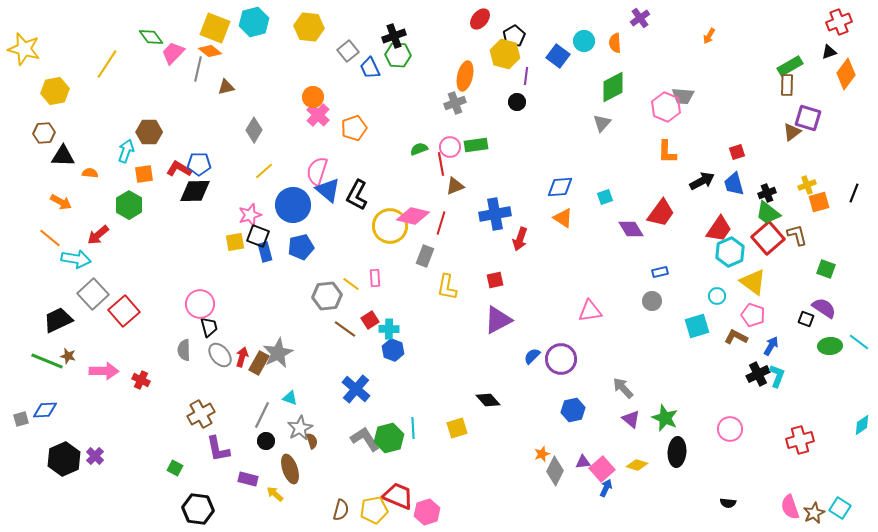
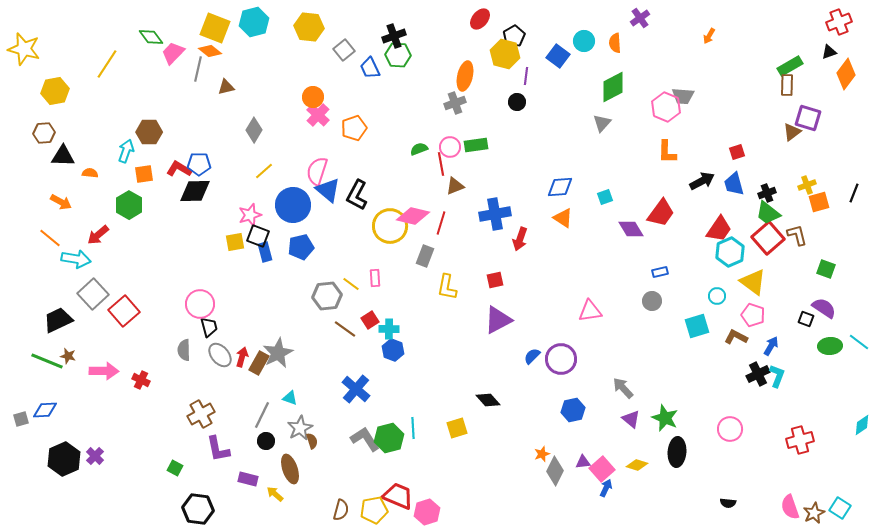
gray square at (348, 51): moved 4 px left, 1 px up
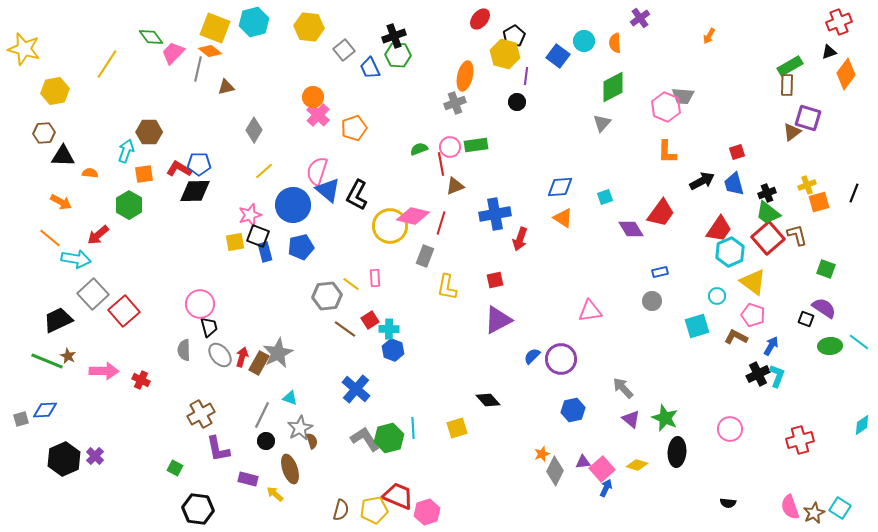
brown star at (68, 356): rotated 14 degrees clockwise
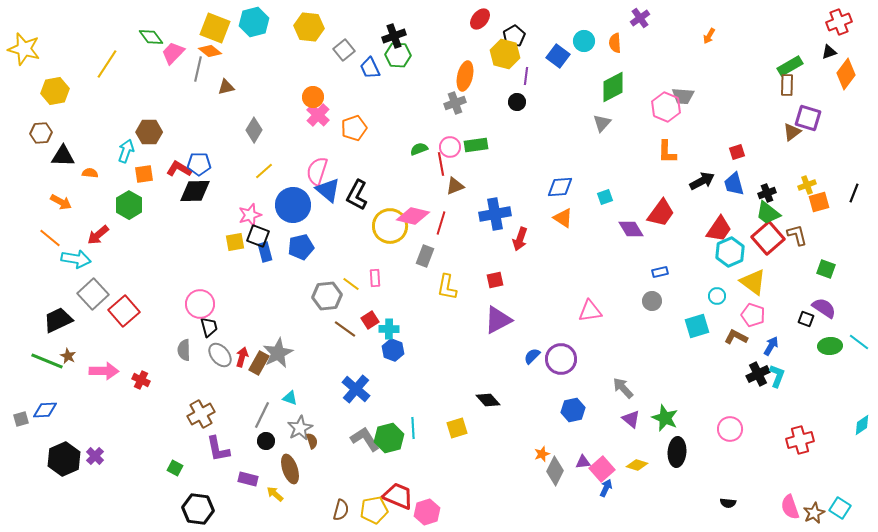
brown hexagon at (44, 133): moved 3 px left
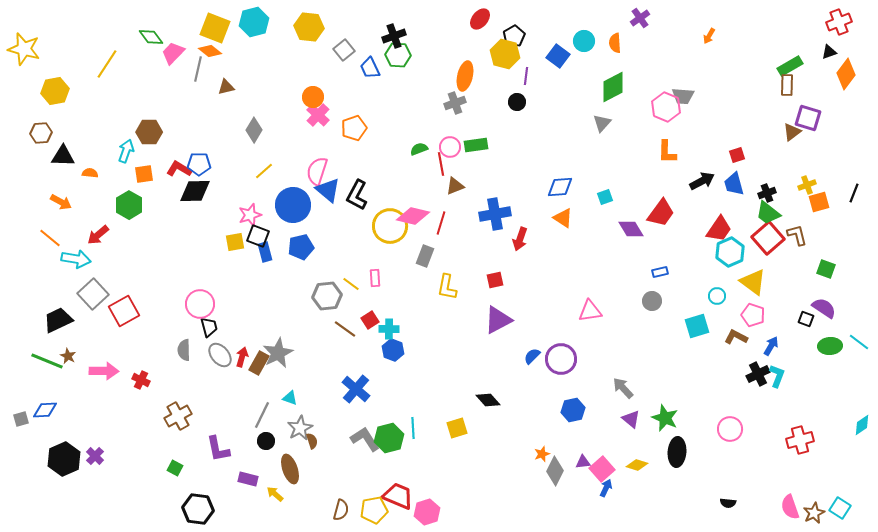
red square at (737, 152): moved 3 px down
red square at (124, 311): rotated 12 degrees clockwise
brown cross at (201, 414): moved 23 px left, 2 px down
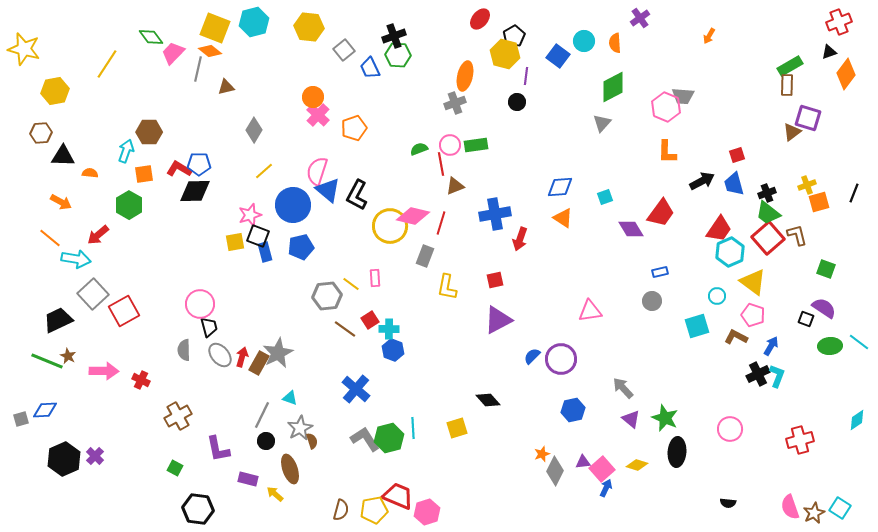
pink circle at (450, 147): moved 2 px up
cyan diamond at (862, 425): moved 5 px left, 5 px up
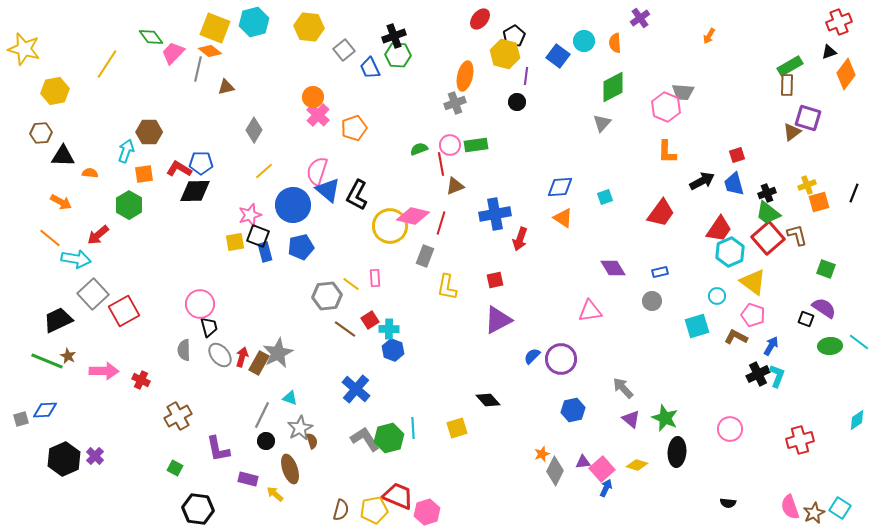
gray trapezoid at (683, 96): moved 4 px up
blue pentagon at (199, 164): moved 2 px right, 1 px up
purple diamond at (631, 229): moved 18 px left, 39 px down
